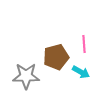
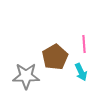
brown pentagon: moved 1 px left; rotated 15 degrees counterclockwise
cyan arrow: rotated 36 degrees clockwise
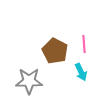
brown pentagon: moved 6 px up; rotated 15 degrees counterclockwise
gray star: moved 3 px right, 5 px down
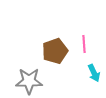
brown pentagon: rotated 25 degrees clockwise
cyan arrow: moved 13 px right, 1 px down
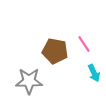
pink line: rotated 30 degrees counterclockwise
brown pentagon: rotated 30 degrees clockwise
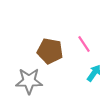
brown pentagon: moved 5 px left
cyan arrow: rotated 120 degrees counterclockwise
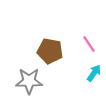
pink line: moved 5 px right
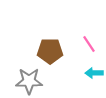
brown pentagon: rotated 10 degrees counterclockwise
cyan arrow: rotated 126 degrees counterclockwise
